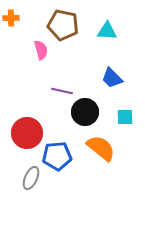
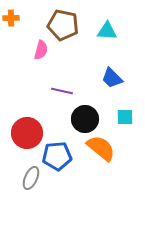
pink semicircle: rotated 30 degrees clockwise
black circle: moved 7 px down
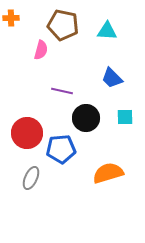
black circle: moved 1 px right, 1 px up
orange semicircle: moved 7 px right, 25 px down; rotated 56 degrees counterclockwise
blue pentagon: moved 4 px right, 7 px up
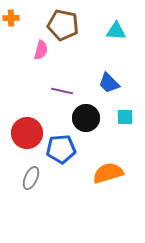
cyan triangle: moved 9 px right
blue trapezoid: moved 3 px left, 5 px down
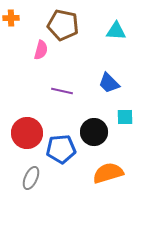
black circle: moved 8 px right, 14 px down
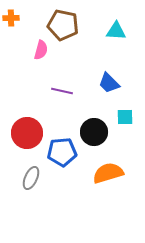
blue pentagon: moved 1 px right, 3 px down
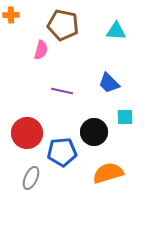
orange cross: moved 3 px up
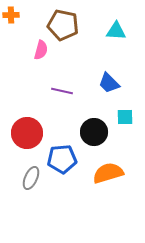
blue pentagon: moved 7 px down
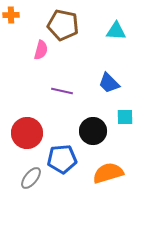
black circle: moved 1 px left, 1 px up
gray ellipse: rotated 15 degrees clockwise
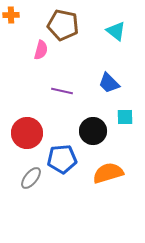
cyan triangle: rotated 35 degrees clockwise
